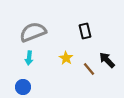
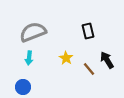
black rectangle: moved 3 px right
black arrow: rotated 12 degrees clockwise
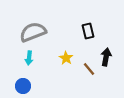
black arrow: moved 1 px left, 3 px up; rotated 42 degrees clockwise
blue circle: moved 1 px up
